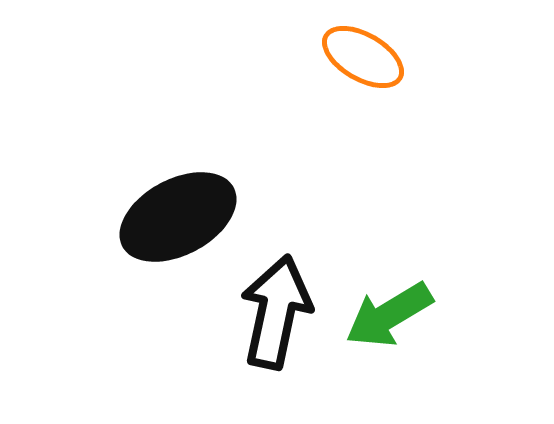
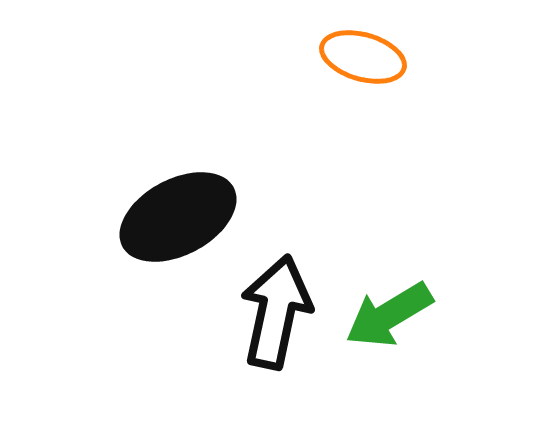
orange ellipse: rotated 14 degrees counterclockwise
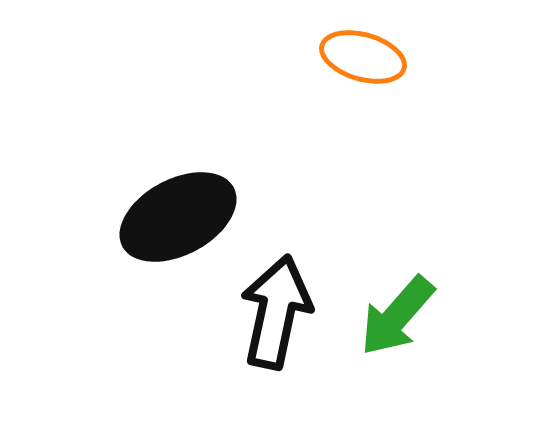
green arrow: moved 8 px right, 1 px down; rotated 18 degrees counterclockwise
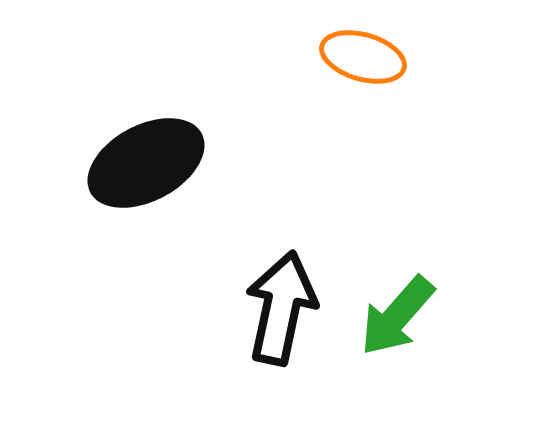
black ellipse: moved 32 px left, 54 px up
black arrow: moved 5 px right, 4 px up
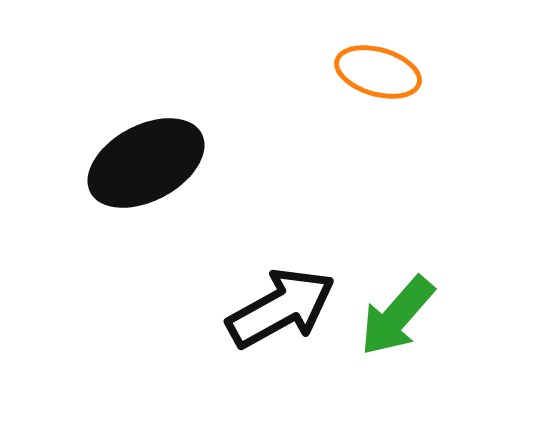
orange ellipse: moved 15 px right, 15 px down
black arrow: rotated 49 degrees clockwise
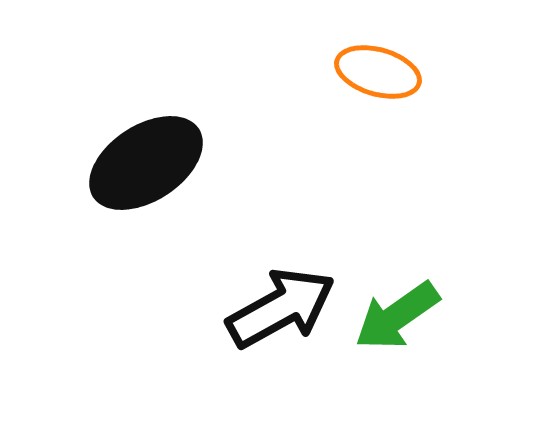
black ellipse: rotated 5 degrees counterclockwise
green arrow: rotated 14 degrees clockwise
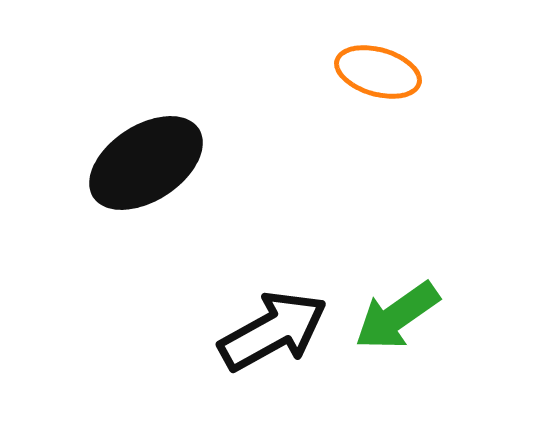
black arrow: moved 8 px left, 23 px down
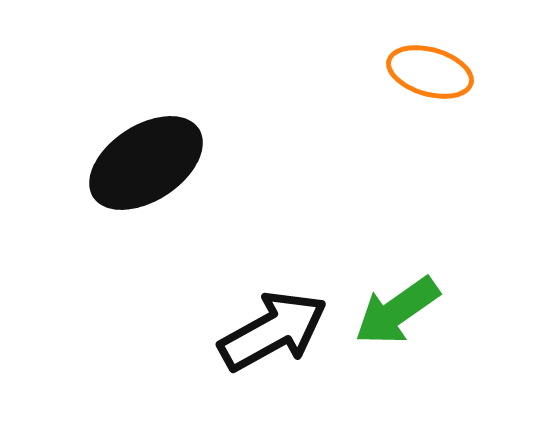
orange ellipse: moved 52 px right
green arrow: moved 5 px up
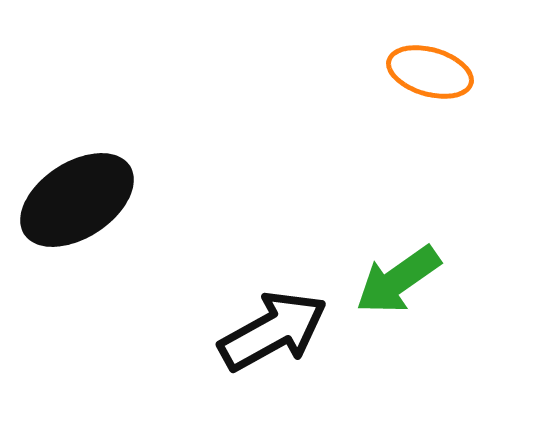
black ellipse: moved 69 px left, 37 px down
green arrow: moved 1 px right, 31 px up
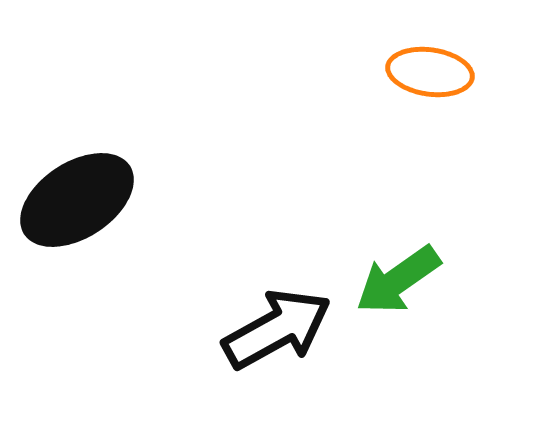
orange ellipse: rotated 8 degrees counterclockwise
black arrow: moved 4 px right, 2 px up
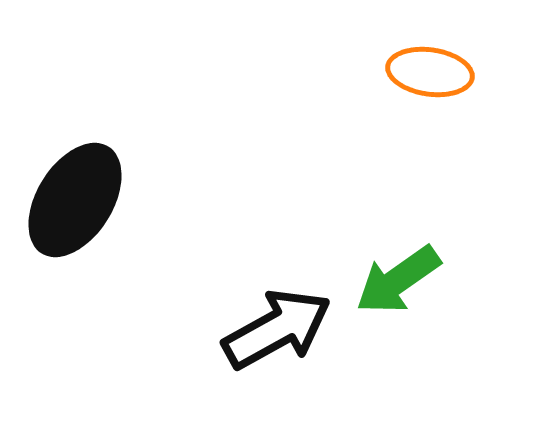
black ellipse: moved 2 px left; rotated 25 degrees counterclockwise
